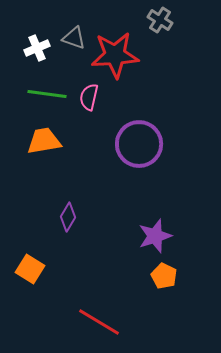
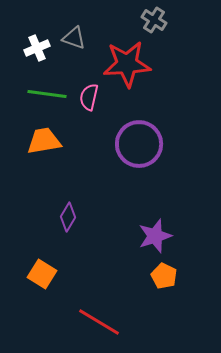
gray cross: moved 6 px left
red star: moved 12 px right, 9 px down
orange square: moved 12 px right, 5 px down
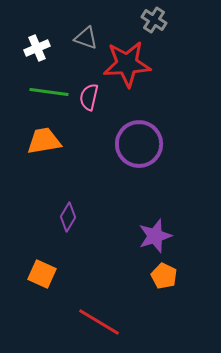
gray triangle: moved 12 px right
green line: moved 2 px right, 2 px up
orange square: rotated 8 degrees counterclockwise
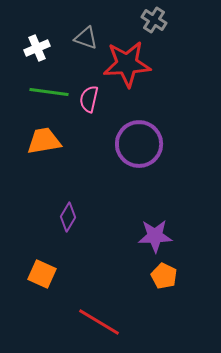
pink semicircle: moved 2 px down
purple star: rotated 16 degrees clockwise
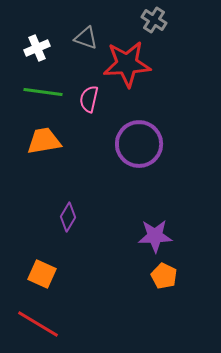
green line: moved 6 px left
red line: moved 61 px left, 2 px down
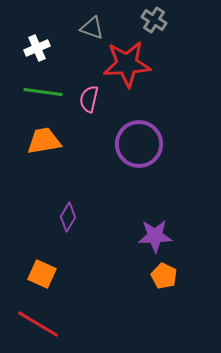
gray triangle: moved 6 px right, 10 px up
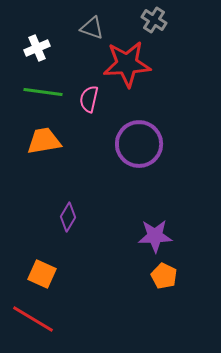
red line: moved 5 px left, 5 px up
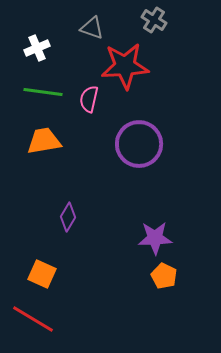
red star: moved 2 px left, 2 px down
purple star: moved 2 px down
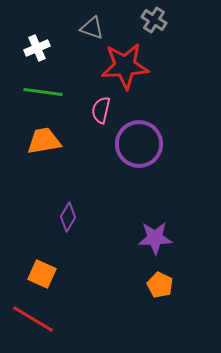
pink semicircle: moved 12 px right, 11 px down
orange pentagon: moved 4 px left, 9 px down
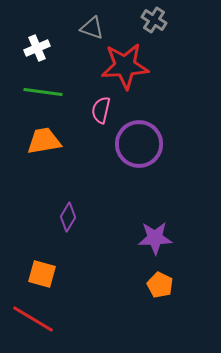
orange square: rotated 8 degrees counterclockwise
